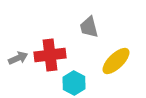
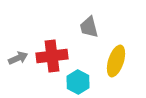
red cross: moved 2 px right, 1 px down
yellow ellipse: rotated 28 degrees counterclockwise
cyan hexagon: moved 4 px right, 1 px up
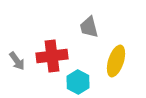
gray arrow: moved 1 px left, 3 px down; rotated 78 degrees clockwise
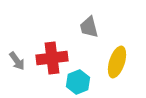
red cross: moved 2 px down
yellow ellipse: moved 1 px right, 1 px down
cyan hexagon: rotated 10 degrees clockwise
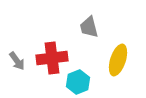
yellow ellipse: moved 1 px right, 2 px up
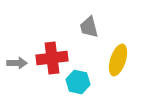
gray arrow: moved 2 px down; rotated 54 degrees counterclockwise
cyan hexagon: rotated 25 degrees counterclockwise
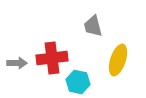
gray trapezoid: moved 4 px right, 1 px up
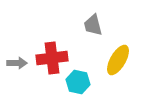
gray trapezoid: moved 1 px up
yellow ellipse: rotated 12 degrees clockwise
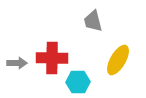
gray trapezoid: moved 4 px up
red cross: rotated 8 degrees clockwise
cyan hexagon: rotated 15 degrees counterclockwise
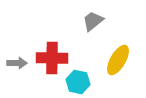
gray trapezoid: rotated 65 degrees clockwise
cyan hexagon: rotated 15 degrees clockwise
